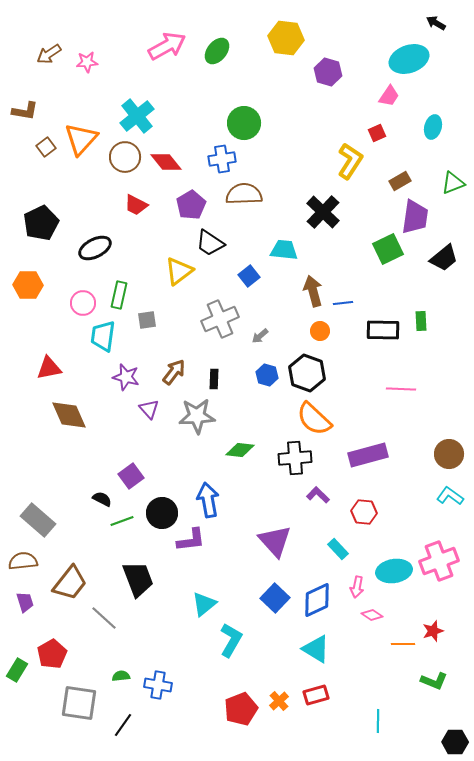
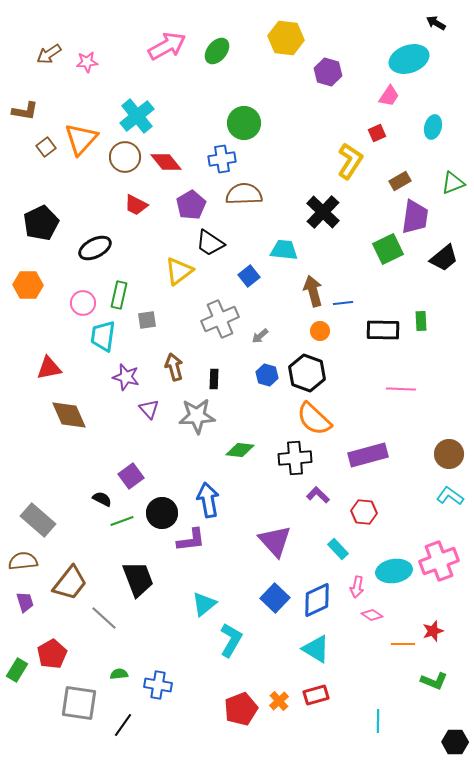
brown arrow at (174, 372): moved 5 px up; rotated 52 degrees counterclockwise
green semicircle at (121, 676): moved 2 px left, 2 px up
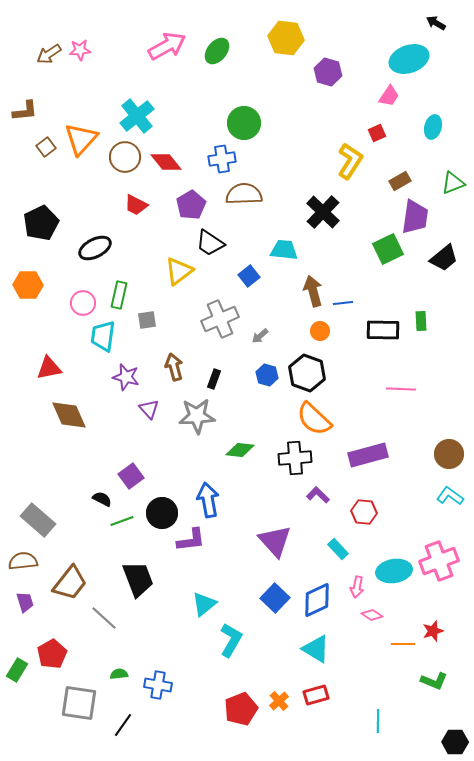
pink star at (87, 62): moved 7 px left, 12 px up
brown L-shape at (25, 111): rotated 16 degrees counterclockwise
black rectangle at (214, 379): rotated 18 degrees clockwise
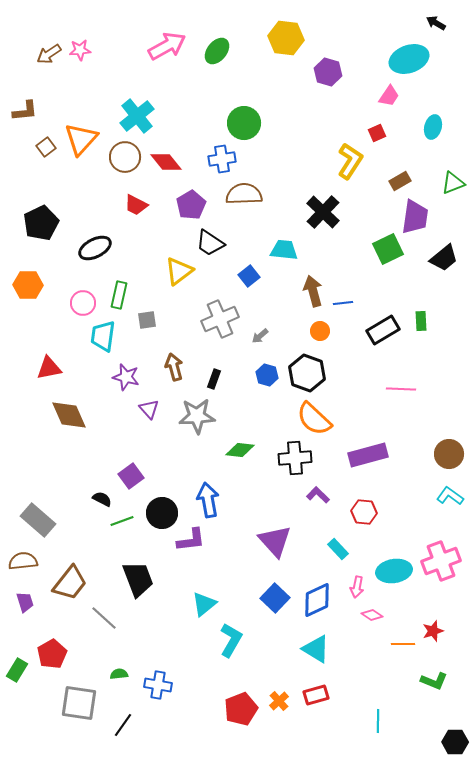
black rectangle at (383, 330): rotated 32 degrees counterclockwise
pink cross at (439, 561): moved 2 px right
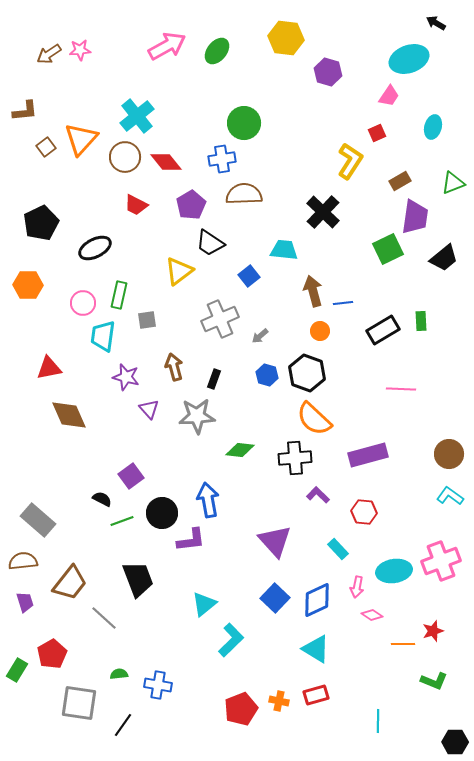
cyan L-shape at (231, 640): rotated 16 degrees clockwise
orange cross at (279, 701): rotated 36 degrees counterclockwise
